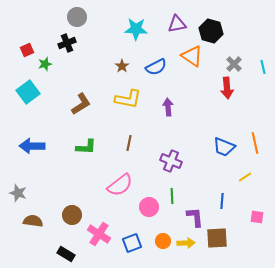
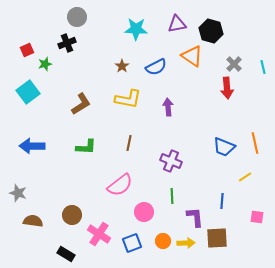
pink circle: moved 5 px left, 5 px down
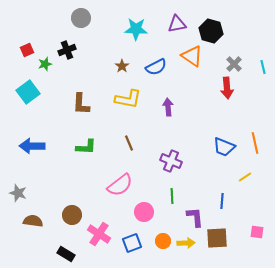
gray circle: moved 4 px right, 1 px down
black cross: moved 7 px down
brown L-shape: rotated 125 degrees clockwise
brown line: rotated 35 degrees counterclockwise
pink square: moved 15 px down
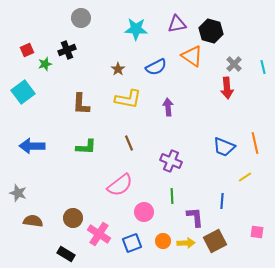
brown star: moved 4 px left, 3 px down
cyan square: moved 5 px left
brown circle: moved 1 px right, 3 px down
brown square: moved 2 px left, 3 px down; rotated 25 degrees counterclockwise
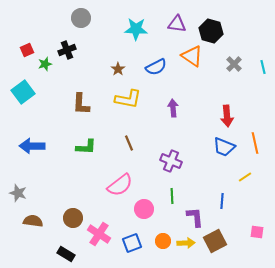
purple triangle: rotated 18 degrees clockwise
red arrow: moved 28 px down
purple arrow: moved 5 px right, 1 px down
pink circle: moved 3 px up
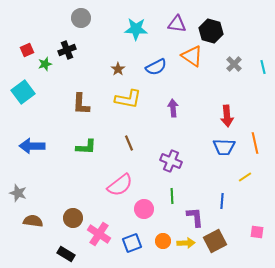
blue trapezoid: rotated 20 degrees counterclockwise
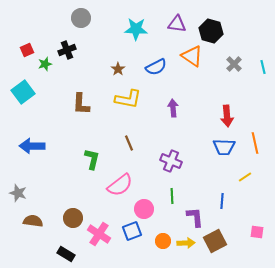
green L-shape: moved 6 px right, 12 px down; rotated 80 degrees counterclockwise
blue square: moved 12 px up
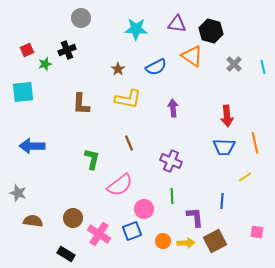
cyan square: rotated 30 degrees clockwise
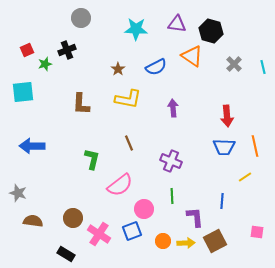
orange line: moved 3 px down
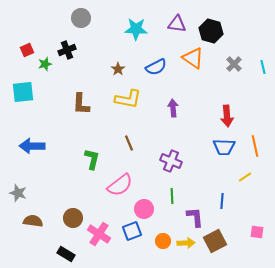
orange triangle: moved 1 px right, 2 px down
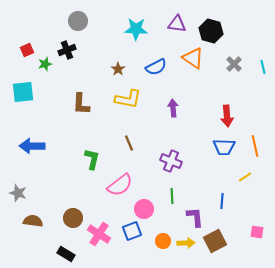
gray circle: moved 3 px left, 3 px down
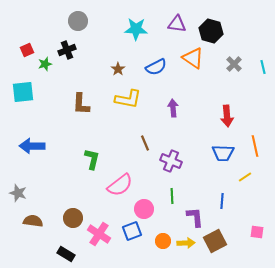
brown line: moved 16 px right
blue trapezoid: moved 1 px left, 6 px down
